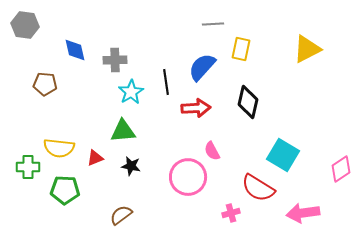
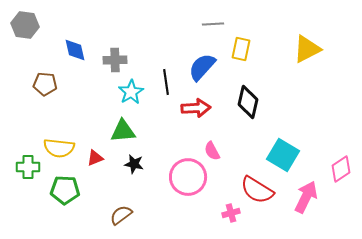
black star: moved 3 px right, 2 px up
red semicircle: moved 1 px left, 2 px down
pink arrow: moved 3 px right, 16 px up; rotated 124 degrees clockwise
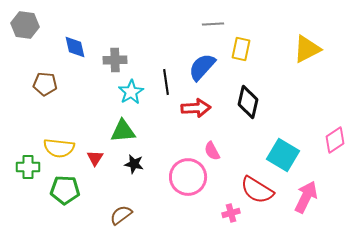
blue diamond: moved 3 px up
red triangle: rotated 36 degrees counterclockwise
pink diamond: moved 6 px left, 29 px up
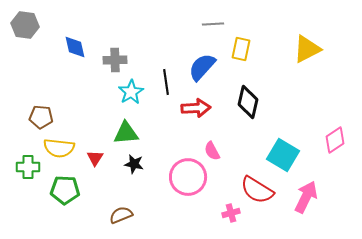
brown pentagon: moved 4 px left, 33 px down
green triangle: moved 3 px right, 2 px down
brown semicircle: rotated 15 degrees clockwise
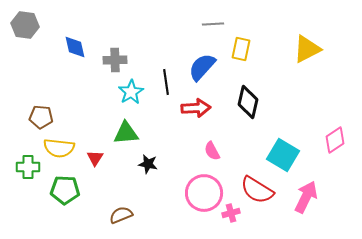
black star: moved 14 px right
pink circle: moved 16 px right, 16 px down
